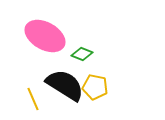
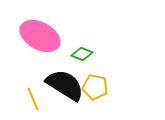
pink ellipse: moved 5 px left
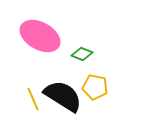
black semicircle: moved 2 px left, 11 px down
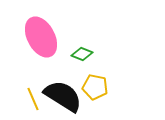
pink ellipse: moved 1 px right, 1 px down; rotated 33 degrees clockwise
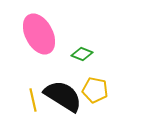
pink ellipse: moved 2 px left, 3 px up
yellow pentagon: moved 3 px down
yellow line: moved 1 px down; rotated 10 degrees clockwise
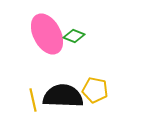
pink ellipse: moved 8 px right
green diamond: moved 8 px left, 18 px up
black semicircle: rotated 30 degrees counterclockwise
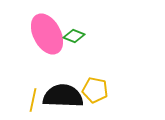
yellow line: rotated 25 degrees clockwise
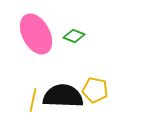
pink ellipse: moved 11 px left
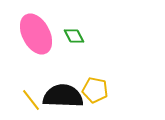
green diamond: rotated 40 degrees clockwise
yellow line: moved 2 px left; rotated 50 degrees counterclockwise
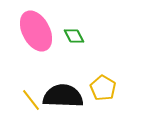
pink ellipse: moved 3 px up
yellow pentagon: moved 8 px right, 2 px up; rotated 20 degrees clockwise
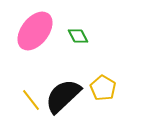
pink ellipse: moved 1 px left; rotated 66 degrees clockwise
green diamond: moved 4 px right
black semicircle: rotated 45 degrees counterclockwise
